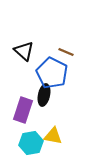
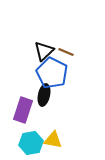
black triangle: moved 20 px right; rotated 35 degrees clockwise
yellow triangle: moved 4 px down
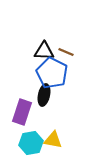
black triangle: rotated 45 degrees clockwise
purple rectangle: moved 1 px left, 2 px down
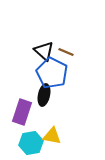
black triangle: rotated 40 degrees clockwise
yellow triangle: moved 1 px left, 4 px up
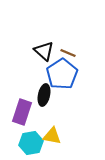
brown line: moved 2 px right, 1 px down
blue pentagon: moved 10 px right, 1 px down; rotated 12 degrees clockwise
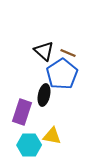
cyan hexagon: moved 2 px left, 2 px down; rotated 10 degrees clockwise
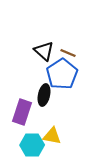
cyan hexagon: moved 3 px right
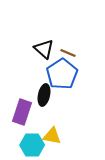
black triangle: moved 2 px up
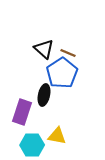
blue pentagon: moved 1 px up
yellow triangle: moved 5 px right
